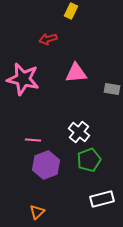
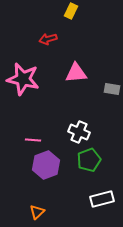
white cross: rotated 15 degrees counterclockwise
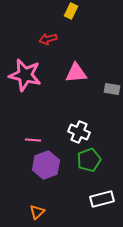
pink star: moved 2 px right, 4 px up
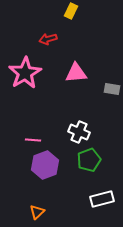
pink star: moved 2 px up; rotated 28 degrees clockwise
purple hexagon: moved 1 px left
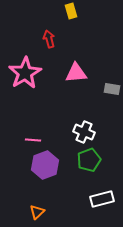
yellow rectangle: rotated 42 degrees counterclockwise
red arrow: moved 1 px right; rotated 90 degrees clockwise
white cross: moved 5 px right
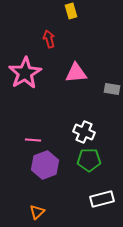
green pentagon: rotated 20 degrees clockwise
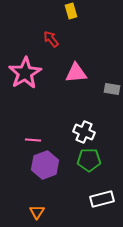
red arrow: moved 2 px right; rotated 24 degrees counterclockwise
orange triangle: rotated 14 degrees counterclockwise
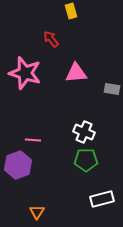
pink star: rotated 24 degrees counterclockwise
green pentagon: moved 3 px left
purple hexagon: moved 27 px left
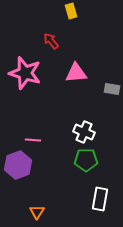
red arrow: moved 2 px down
white rectangle: moved 2 px left; rotated 65 degrees counterclockwise
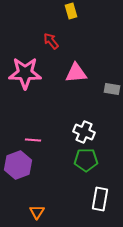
pink star: rotated 16 degrees counterclockwise
